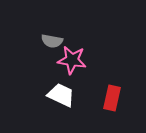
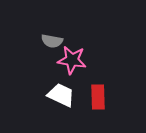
red rectangle: moved 14 px left, 1 px up; rotated 15 degrees counterclockwise
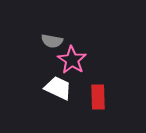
pink star: rotated 24 degrees clockwise
white trapezoid: moved 3 px left, 7 px up
